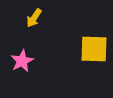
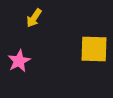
pink star: moved 3 px left
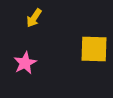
pink star: moved 6 px right, 2 px down
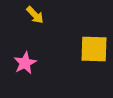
yellow arrow: moved 1 px right, 3 px up; rotated 78 degrees counterclockwise
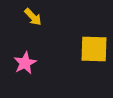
yellow arrow: moved 2 px left, 2 px down
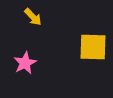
yellow square: moved 1 px left, 2 px up
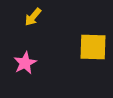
yellow arrow: rotated 84 degrees clockwise
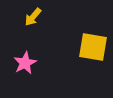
yellow square: rotated 8 degrees clockwise
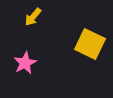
yellow square: moved 3 px left, 3 px up; rotated 16 degrees clockwise
